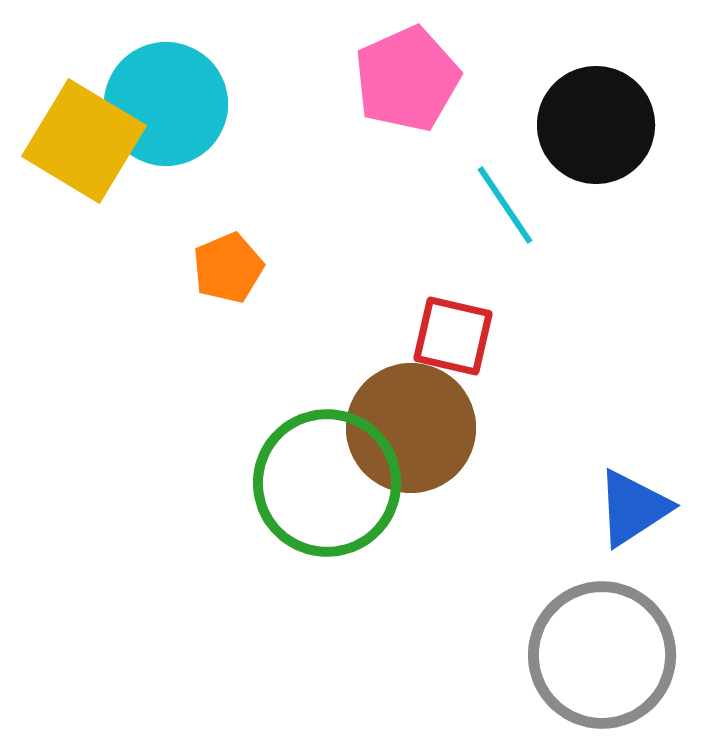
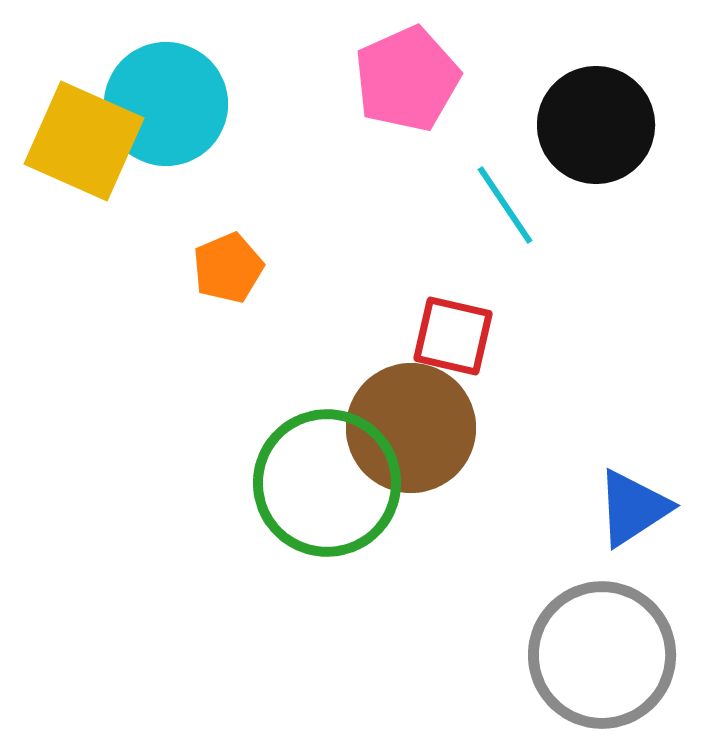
yellow square: rotated 7 degrees counterclockwise
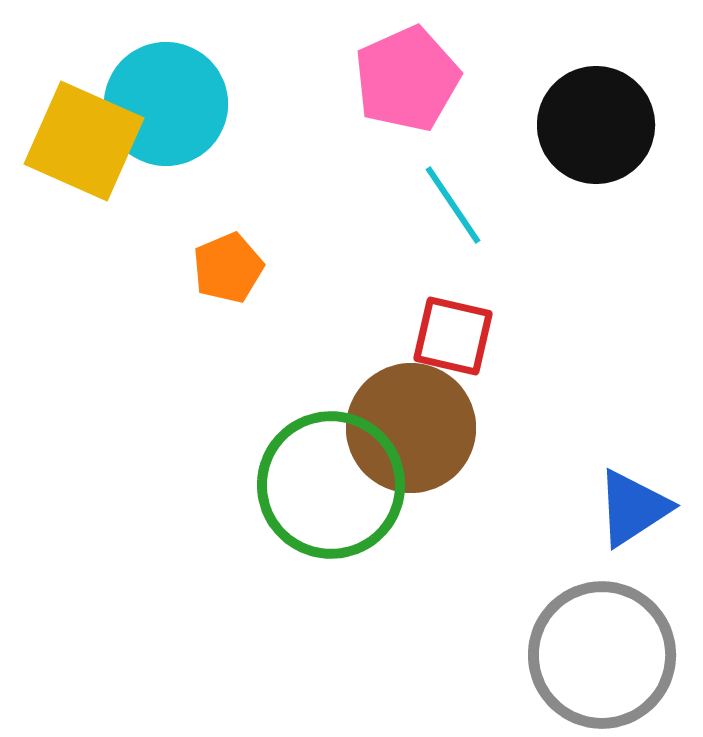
cyan line: moved 52 px left
green circle: moved 4 px right, 2 px down
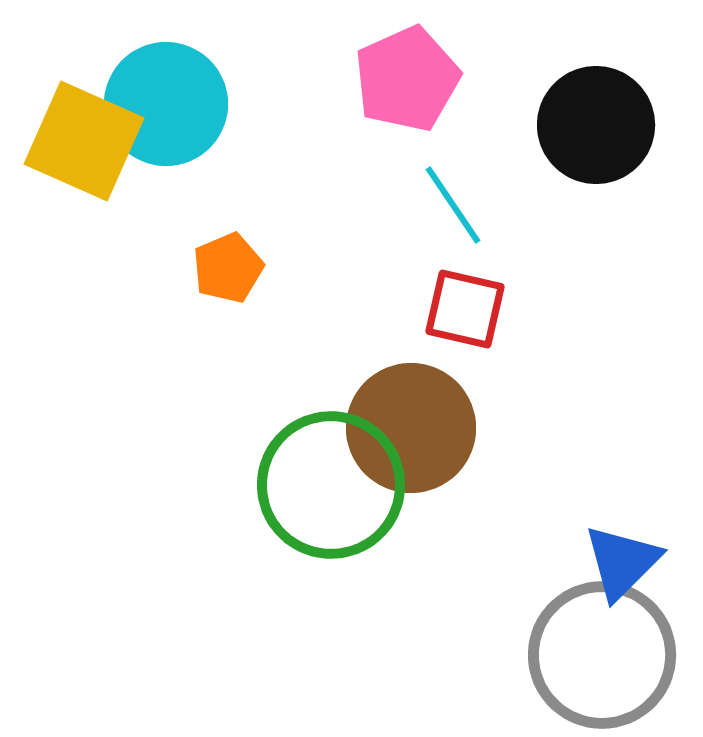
red square: moved 12 px right, 27 px up
blue triangle: moved 11 px left, 54 px down; rotated 12 degrees counterclockwise
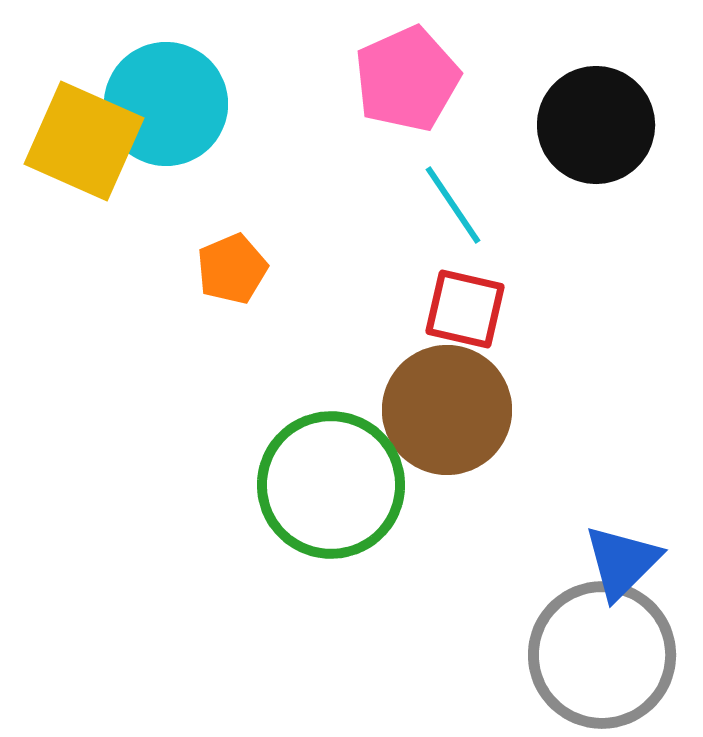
orange pentagon: moved 4 px right, 1 px down
brown circle: moved 36 px right, 18 px up
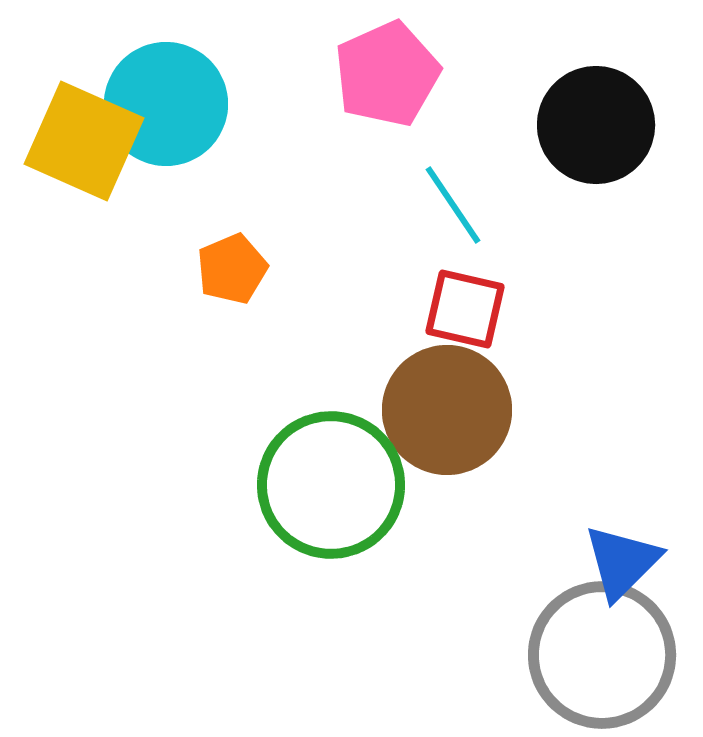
pink pentagon: moved 20 px left, 5 px up
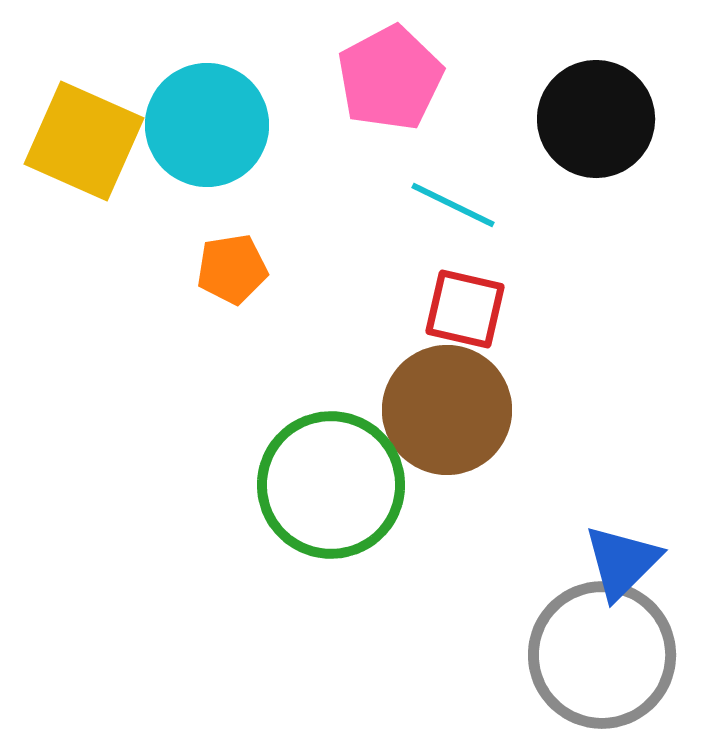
pink pentagon: moved 3 px right, 4 px down; rotated 4 degrees counterclockwise
cyan circle: moved 41 px right, 21 px down
black circle: moved 6 px up
cyan line: rotated 30 degrees counterclockwise
orange pentagon: rotated 14 degrees clockwise
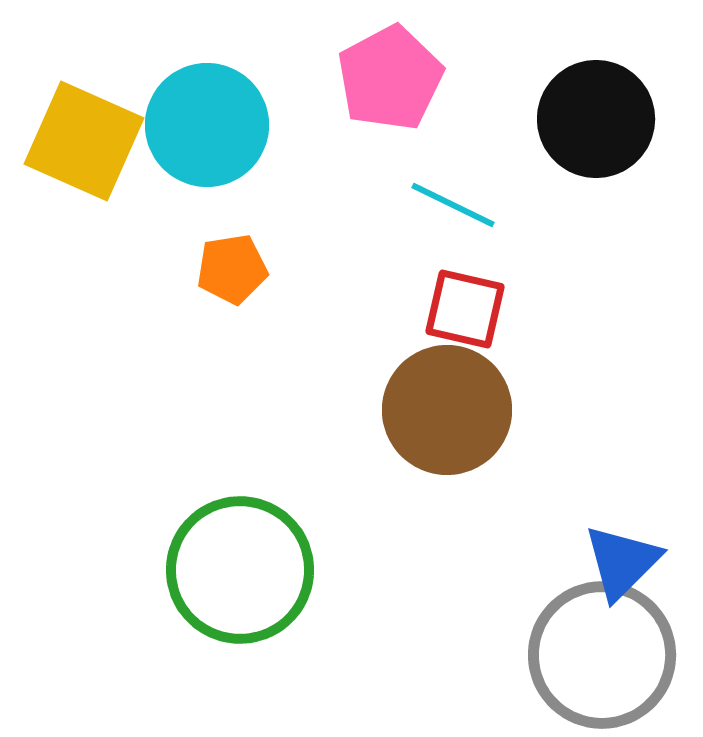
green circle: moved 91 px left, 85 px down
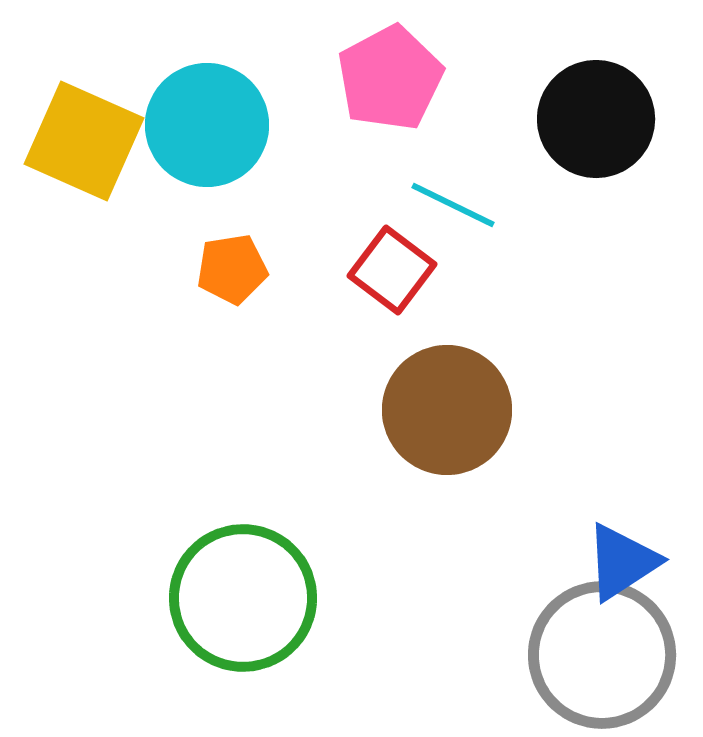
red square: moved 73 px left, 39 px up; rotated 24 degrees clockwise
blue triangle: rotated 12 degrees clockwise
green circle: moved 3 px right, 28 px down
